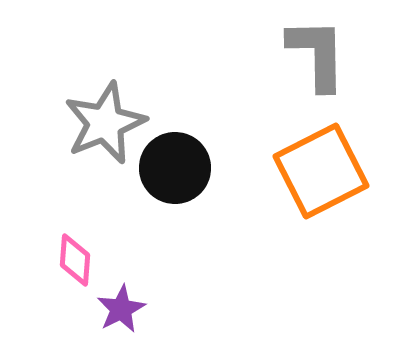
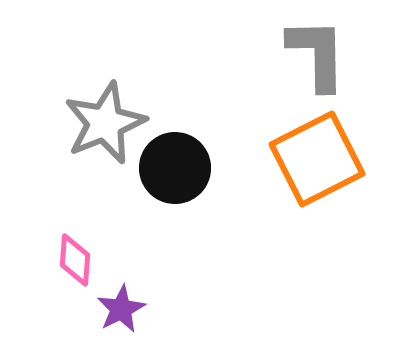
orange square: moved 4 px left, 12 px up
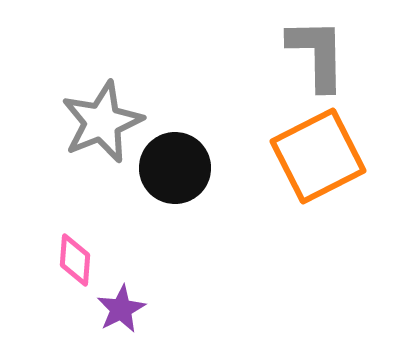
gray star: moved 3 px left, 1 px up
orange square: moved 1 px right, 3 px up
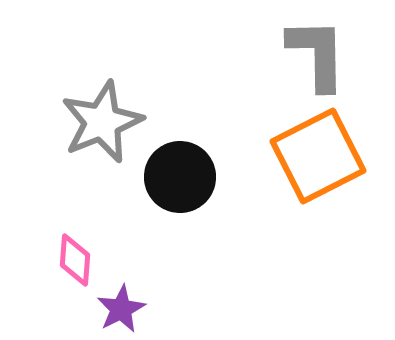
black circle: moved 5 px right, 9 px down
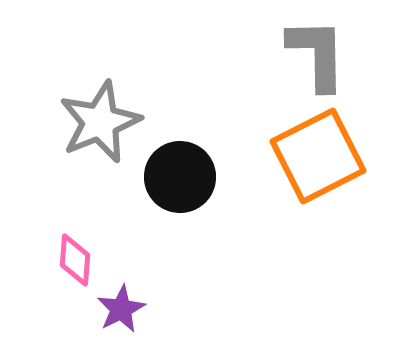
gray star: moved 2 px left
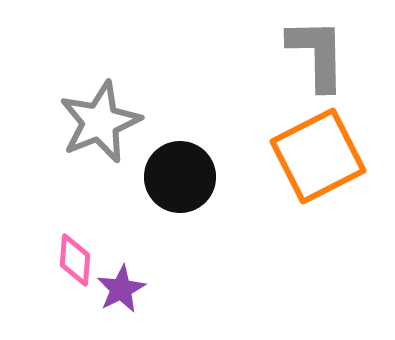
purple star: moved 20 px up
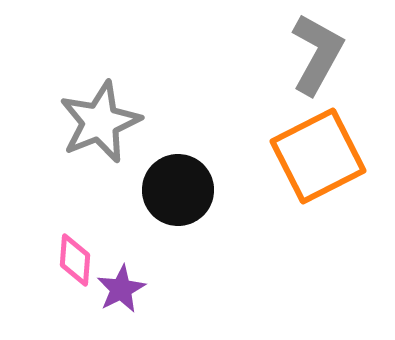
gray L-shape: rotated 30 degrees clockwise
black circle: moved 2 px left, 13 px down
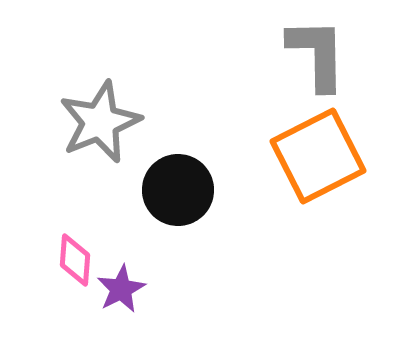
gray L-shape: rotated 30 degrees counterclockwise
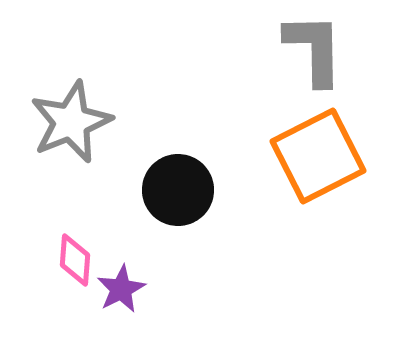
gray L-shape: moved 3 px left, 5 px up
gray star: moved 29 px left
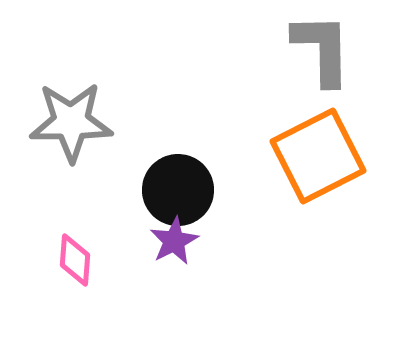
gray L-shape: moved 8 px right
gray star: rotated 22 degrees clockwise
purple star: moved 53 px right, 48 px up
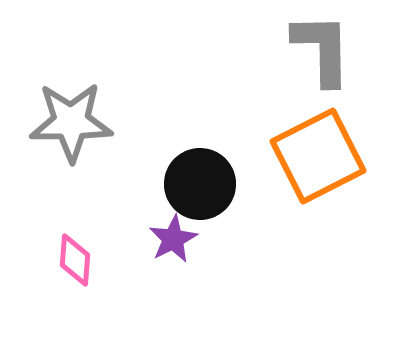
black circle: moved 22 px right, 6 px up
purple star: moved 1 px left, 2 px up
